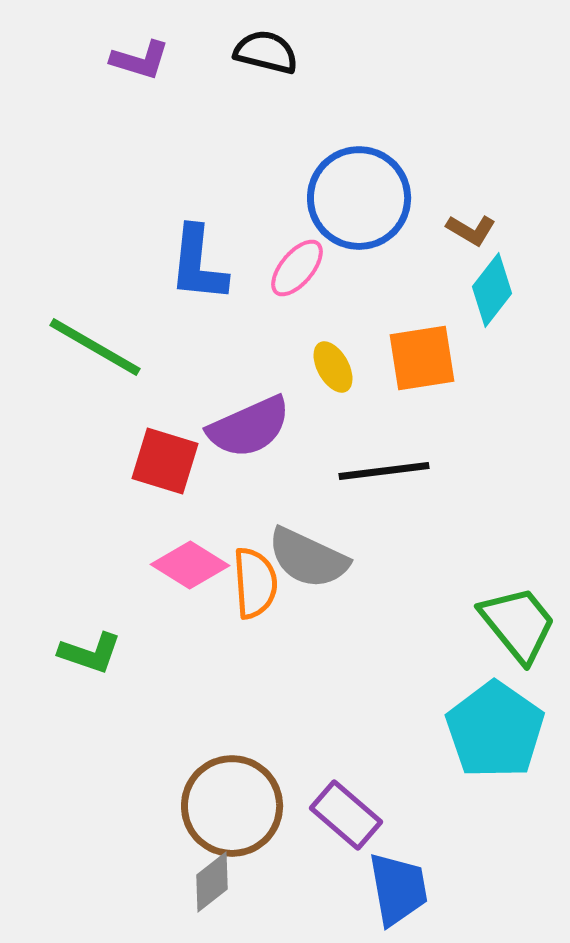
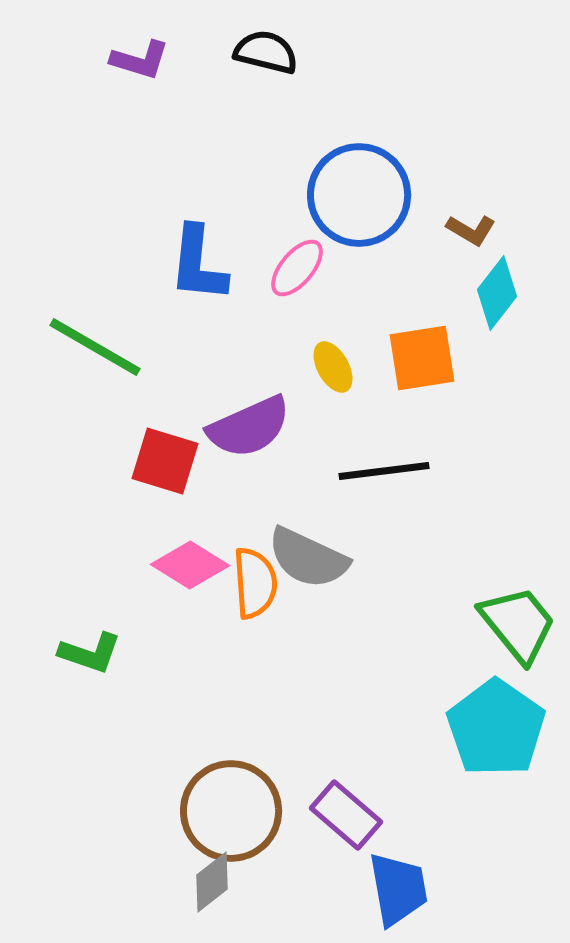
blue circle: moved 3 px up
cyan diamond: moved 5 px right, 3 px down
cyan pentagon: moved 1 px right, 2 px up
brown circle: moved 1 px left, 5 px down
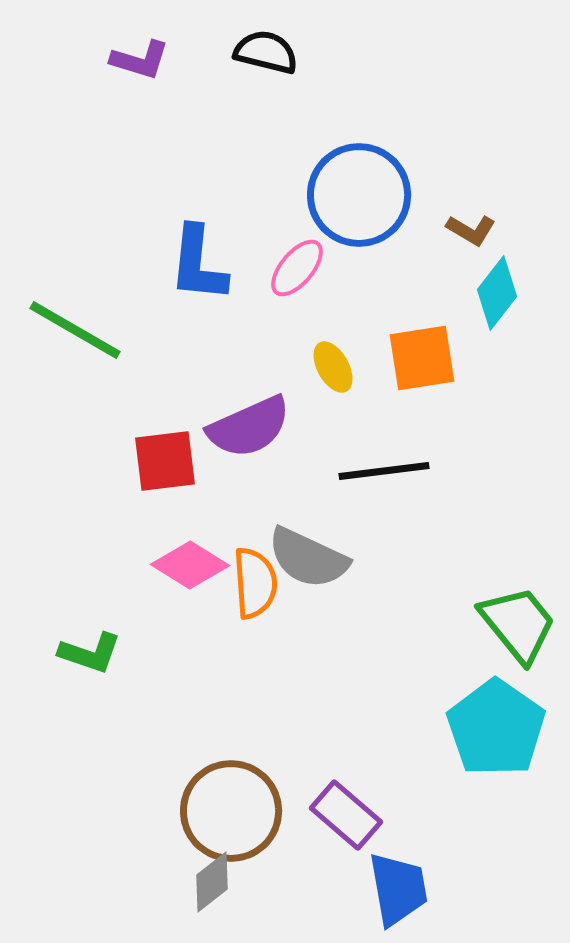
green line: moved 20 px left, 17 px up
red square: rotated 24 degrees counterclockwise
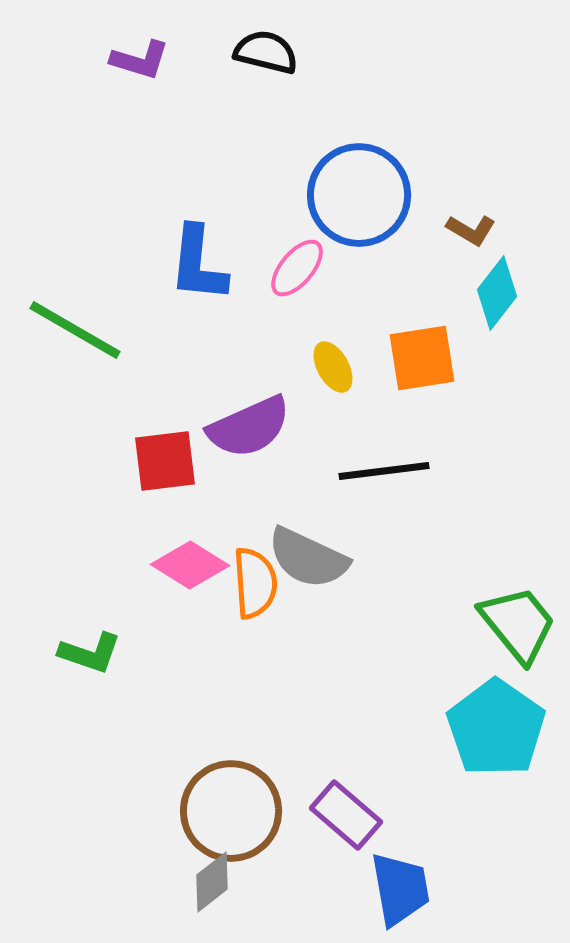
blue trapezoid: moved 2 px right
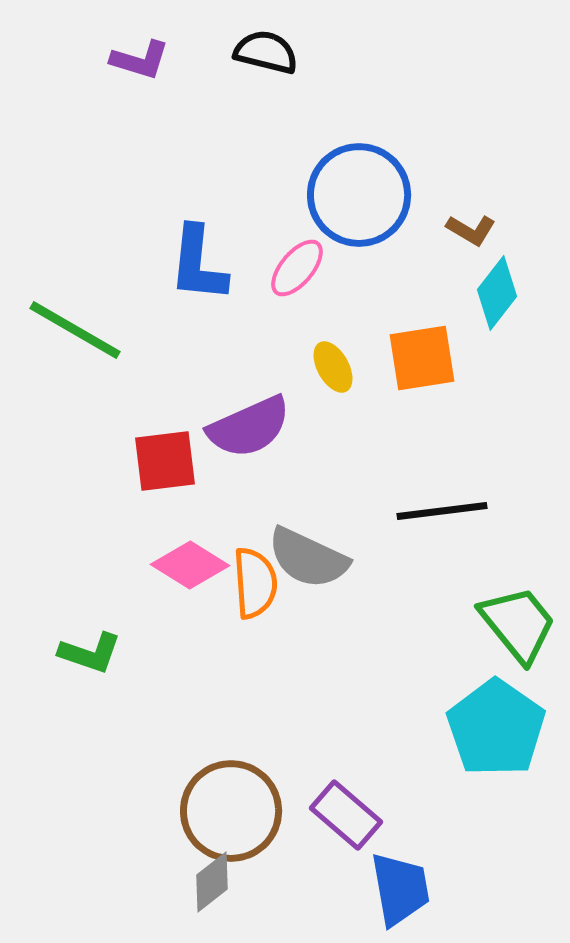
black line: moved 58 px right, 40 px down
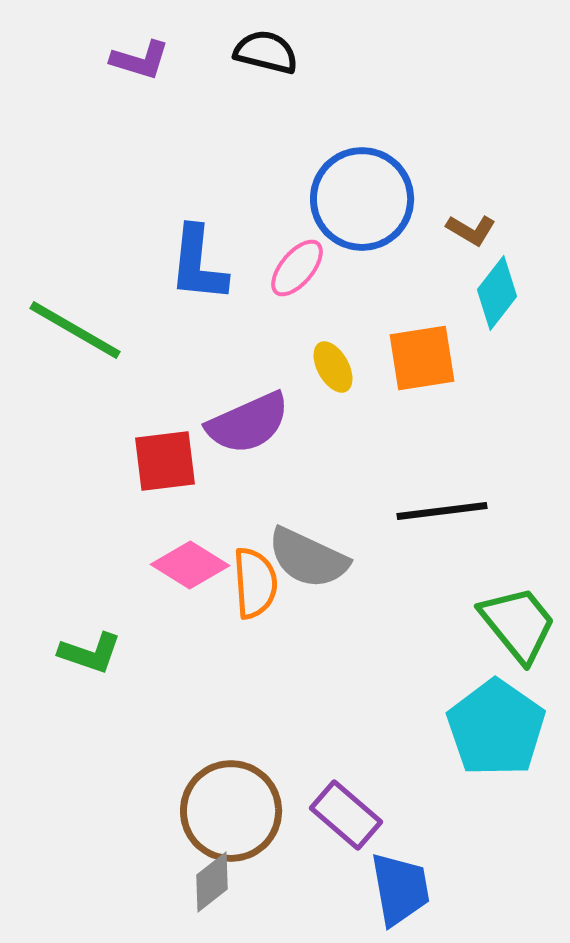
blue circle: moved 3 px right, 4 px down
purple semicircle: moved 1 px left, 4 px up
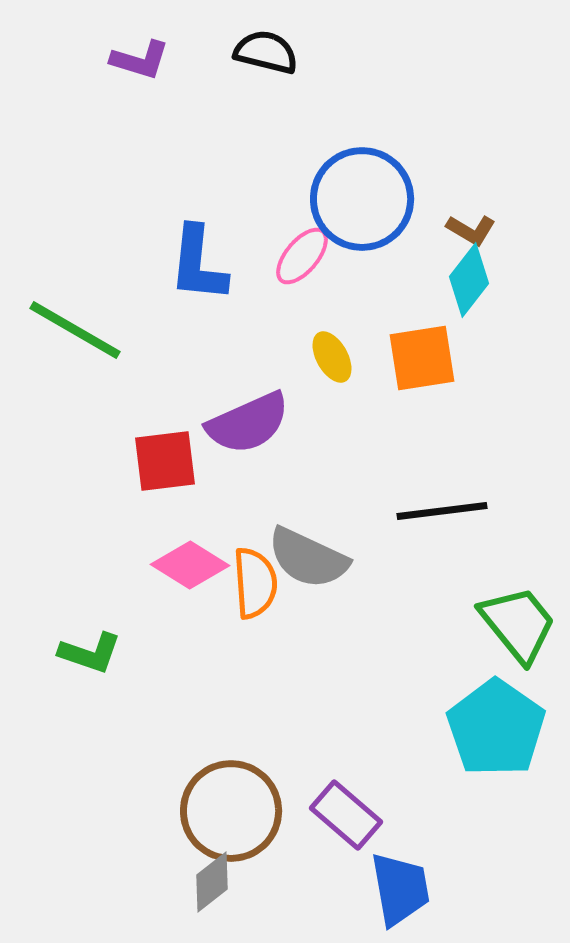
pink ellipse: moved 5 px right, 12 px up
cyan diamond: moved 28 px left, 13 px up
yellow ellipse: moved 1 px left, 10 px up
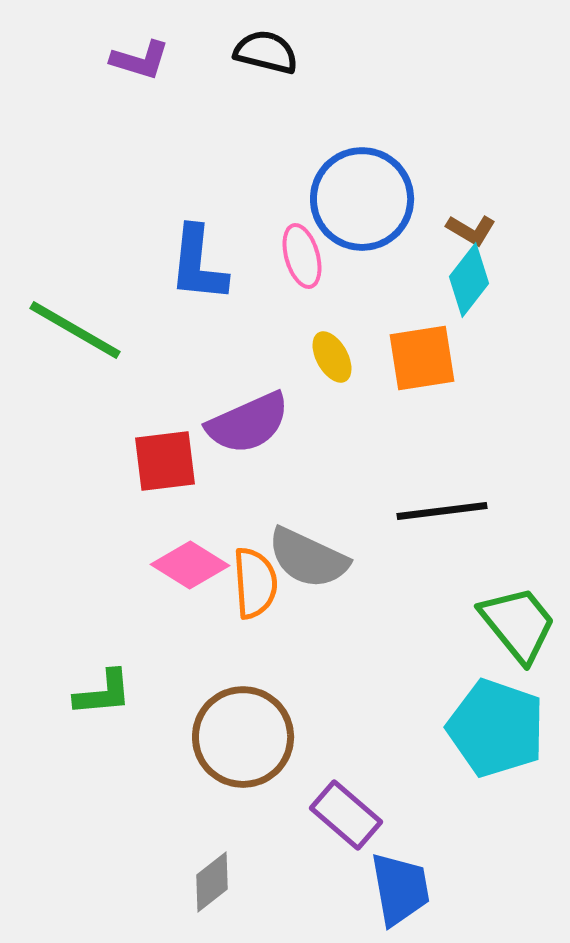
pink ellipse: rotated 56 degrees counterclockwise
green L-shape: moved 13 px right, 40 px down; rotated 24 degrees counterclockwise
cyan pentagon: rotated 16 degrees counterclockwise
brown circle: moved 12 px right, 74 px up
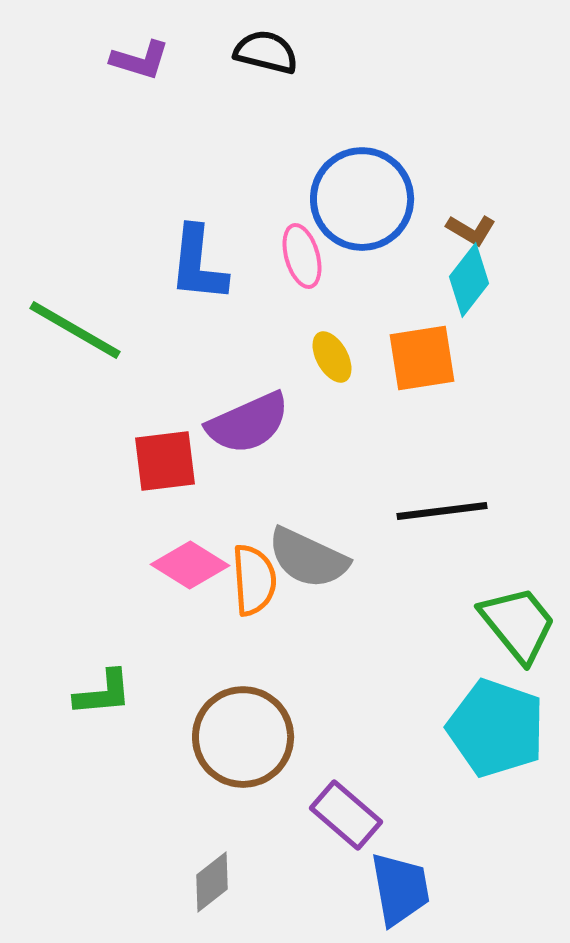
orange semicircle: moved 1 px left, 3 px up
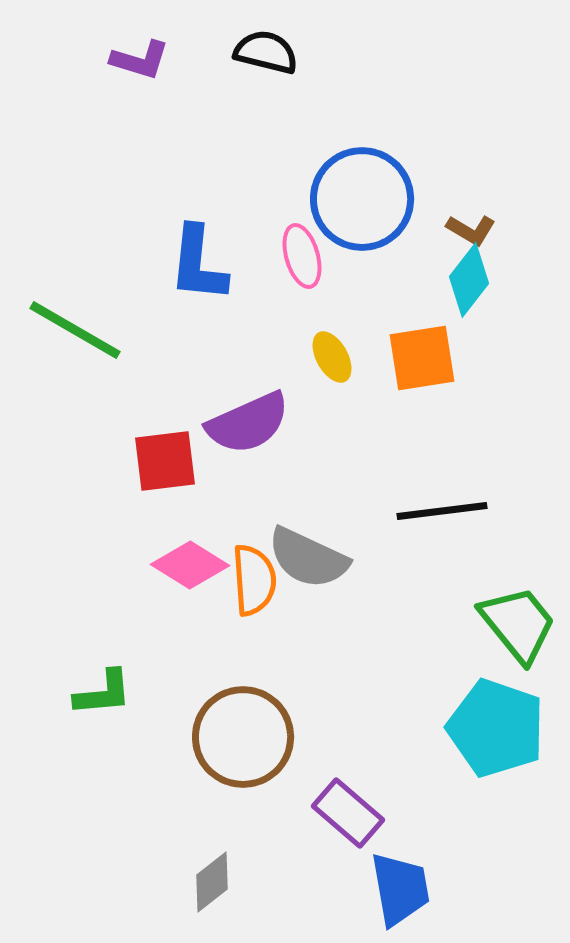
purple rectangle: moved 2 px right, 2 px up
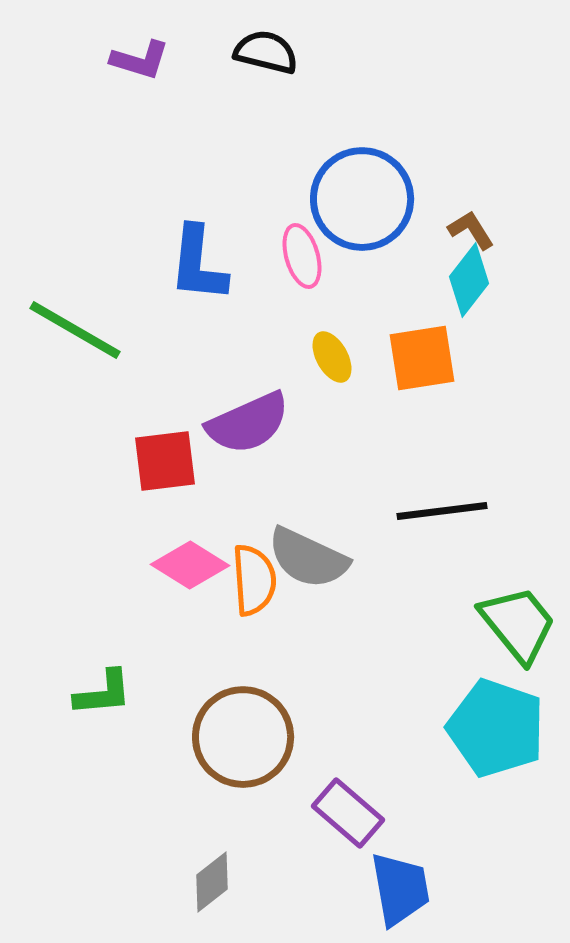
brown L-shape: rotated 153 degrees counterclockwise
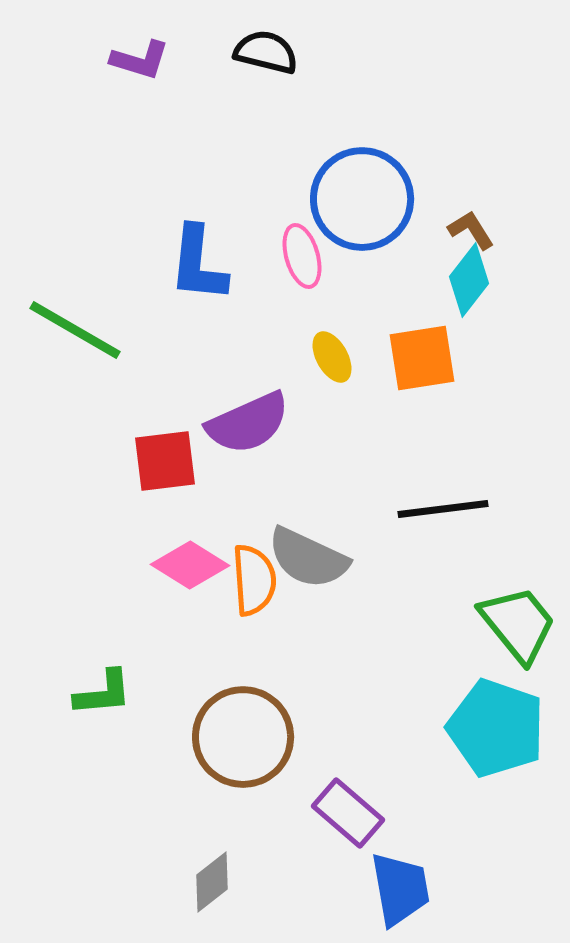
black line: moved 1 px right, 2 px up
